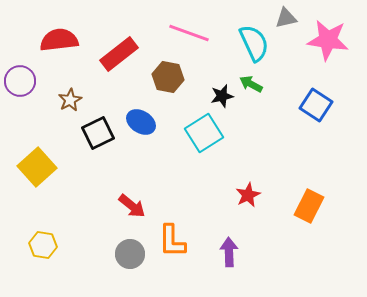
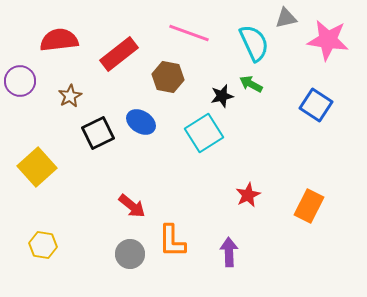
brown star: moved 4 px up
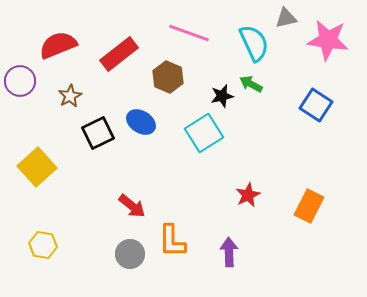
red semicircle: moved 1 px left, 5 px down; rotated 15 degrees counterclockwise
brown hexagon: rotated 12 degrees clockwise
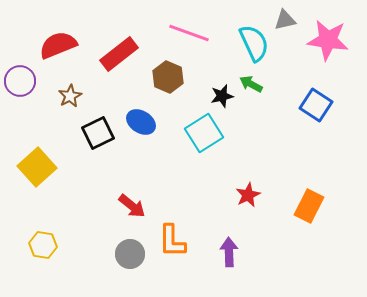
gray triangle: moved 1 px left, 2 px down
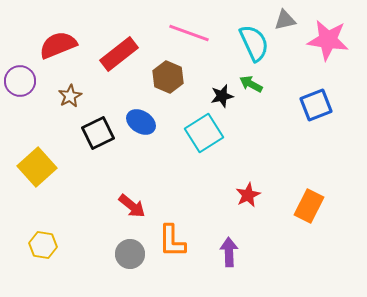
blue square: rotated 36 degrees clockwise
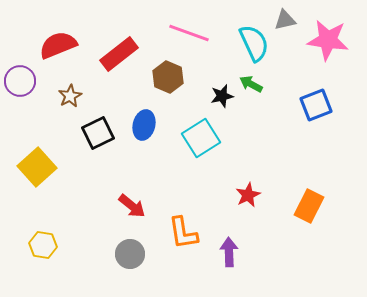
blue ellipse: moved 3 px right, 3 px down; rotated 72 degrees clockwise
cyan square: moved 3 px left, 5 px down
orange L-shape: moved 11 px right, 8 px up; rotated 9 degrees counterclockwise
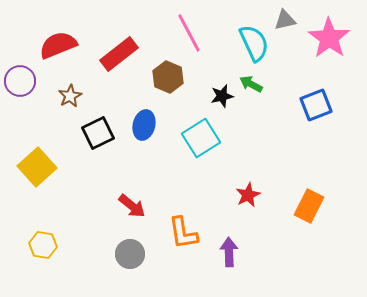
pink line: rotated 42 degrees clockwise
pink star: moved 1 px right, 2 px up; rotated 27 degrees clockwise
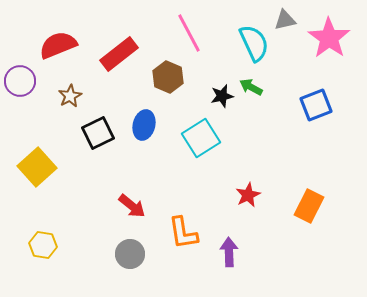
green arrow: moved 3 px down
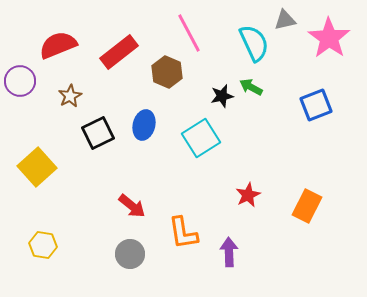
red rectangle: moved 2 px up
brown hexagon: moved 1 px left, 5 px up
orange rectangle: moved 2 px left
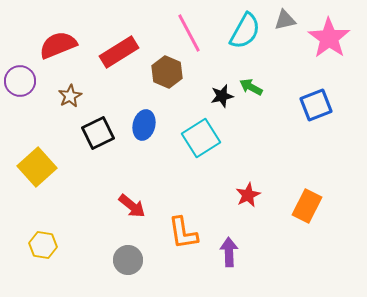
cyan semicircle: moved 9 px left, 12 px up; rotated 54 degrees clockwise
red rectangle: rotated 6 degrees clockwise
gray circle: moved 2 px left, 6 px down
